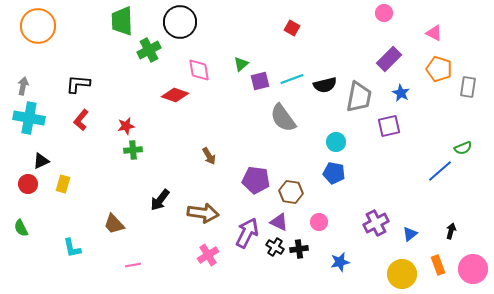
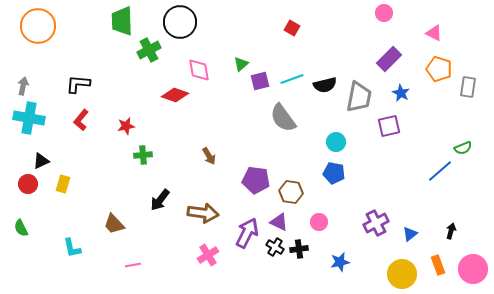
green cross at (133, 150): moved 10 px right, 5 px down
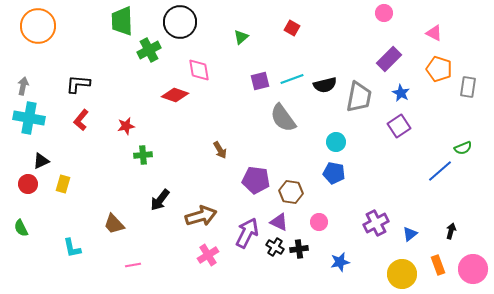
green triangle at (241, 64): moved 27 px up
purple square at (389, 126): moved 10 px right; rotated 20 degrees counterclockwise
brown arrow at (209, 156): moved 11 px right, 6 px up
brown arrow at (203, 213): moved 2 px left, 3 px down; rotated 24 degrees counterclockwise
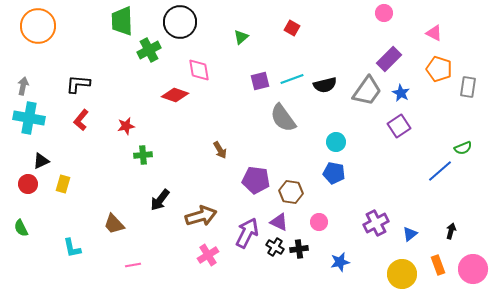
gray trapezoid at (359, 97): moved 8 px right, 6 px up; rotated 24 degrees clockwise
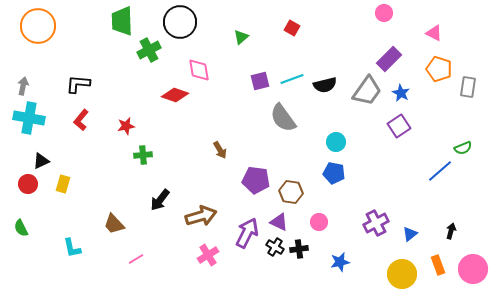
pink line at (133, 265): moved 3 px right, 6 px up; rotated 21 degrees counterclockwise
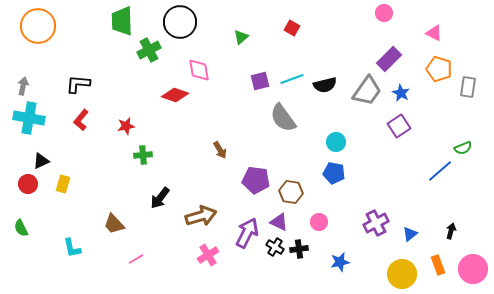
black arrow at (160, 200): moved 2 px up
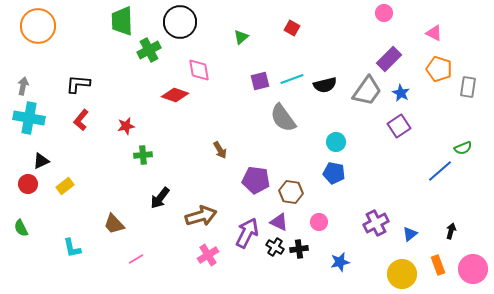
yellow rectangle at (63, 184): moved 2 px right, 2 px down; rotated 36 degrees clockwise
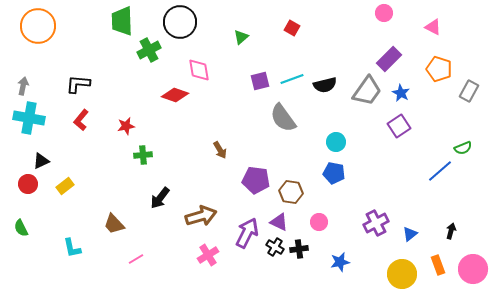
pink triangle at (434, 33): moved 1 px left, 6 px up
gray rectangle at (468, 87): moved 1 px right, 4 px down; rotated 20 degrees clockwise
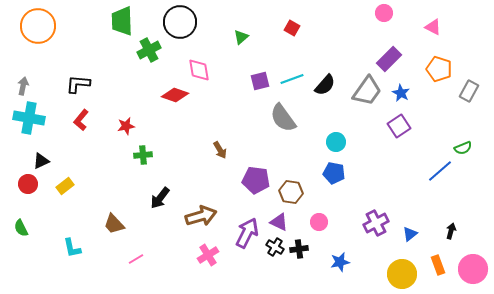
black semicircle at (325, 85): rotated 35 degrees counterclockwise
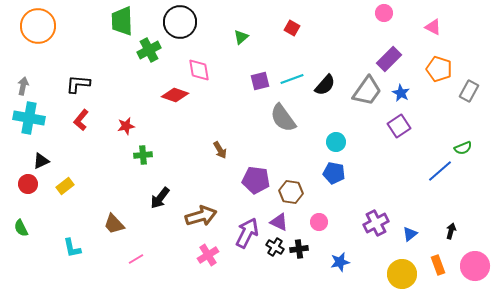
pink circle at (473, 269): moved 2 px right, 3 px up
